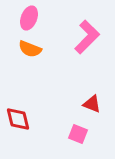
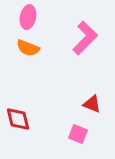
pink ellipse: moved 1 px left, 1 px up; rotated 10 degrees counterclockwise
pink L-shape: moved 2 px left, 1 px down
orange semicircle: moved 2 px left, 1 px up
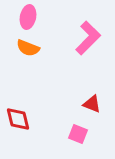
pink L-shape: moved 3 px right
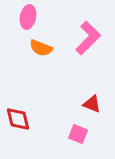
orange semicircle: moved 13 px right
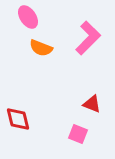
pink ellipse: rotated 45 degrees counterclockwise
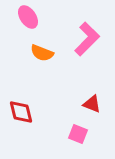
pink L-shape: moved 1 px left, 1 px down
orange semicircle: moved 1 px right, 5 px down
red diamond: moved 3 px right, 7 px up
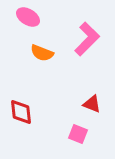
pink ellipse: rotated 25 degrees counterclockwise
red diamond: rotated 8 degrees clockwise
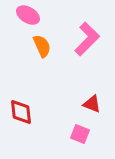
pink ellipse: moved 2 px up
orange semicircle: moved 7 px up; rotated 135 degrees counterclockwise
pink square: moved 2 px right
